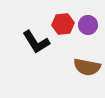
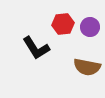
purple circle: moved 2 px right, 2 px down
black L-shape: moved 6 px down
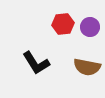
black L-shape: moved 15 px down
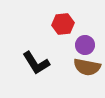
purple circle: moved 5 px left, 18 px down
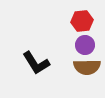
red hexagon: moved 19 px right, 3 px up
brown semicircle: rotated 12 degrees counterclockwise
